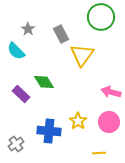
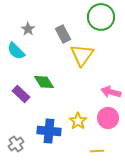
gray rectangle: moved 2 px right
pink circle: moved 1 px left, 4 px up
yellow line: moved 2 px left, 2 px up
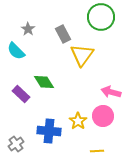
pink circle: moved 5 px left, 2 px up
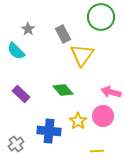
green diamond: moved 19 px right, 8 px down; rotated 10 degrees counterclockwise
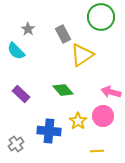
yellow triangle: rotated 20 degrees clockwise
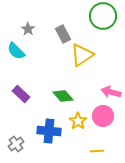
green circle: moved 2 px right, 1 px up
green diamond: moved 6 px down
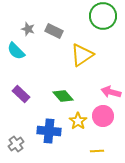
gray star: rotated 16 degrees counterclockwise
gray rectangle: moved 9 px left, 3 px up; rotated 36 degrees counterclockwise
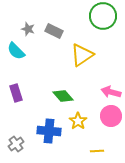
purple rectangle: moved 5 px left, 1 px up; rotated 30 degrees clockwise
pink circle: moved 8 px right
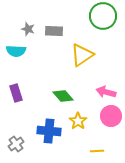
gray rectangle: rotated 24 degrees counterclockwise
cyan semicircle: rotated 42 degrees counterclockwise
pink arrow: moved 5 px left
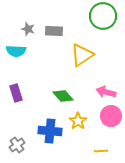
blue cross: moved 1 px right
gray cross: moved 1 px right, 1 px down
yellow line: moved 4 px right
